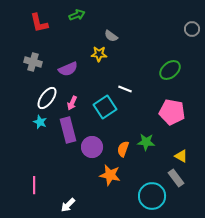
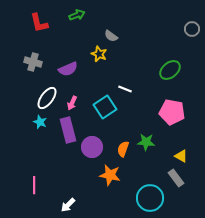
yellow star: rotated 21 degrees clockwise
cyan circle: moved 2 px left, 2 px down
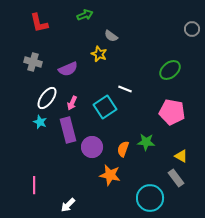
green arrow: moved 8 px right
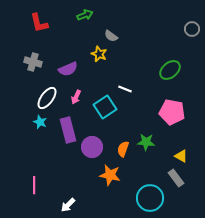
pink arrow: moved 4 px right, 6 px up
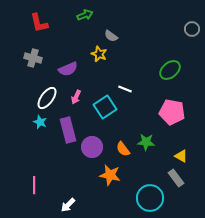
gray cross: moved 4 px up
orange semicircle: rotated 56 degrees counterclockwise
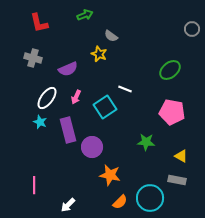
orange semicircle: moved 3 px left, 53 px down; rotated 98 degrees counterclockwise
gray rectangle: moved 1 px right, 2 px down; rotated 42 degrees counterclockwise
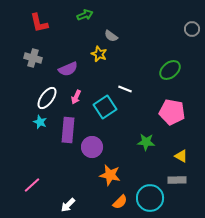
purple rectangle: rotated 20 degrees clockwise
gray rectangle: rotated 12 degrees counterclockwise
pink line: moved 2 px left; rotated 48 degrees clockwise
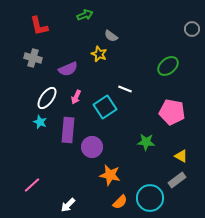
red L-shape: moved 3 px down
green ellipse: moved 2 px left, 4 px up
gray rectangle: rotated 36 degrees counterclockwise
